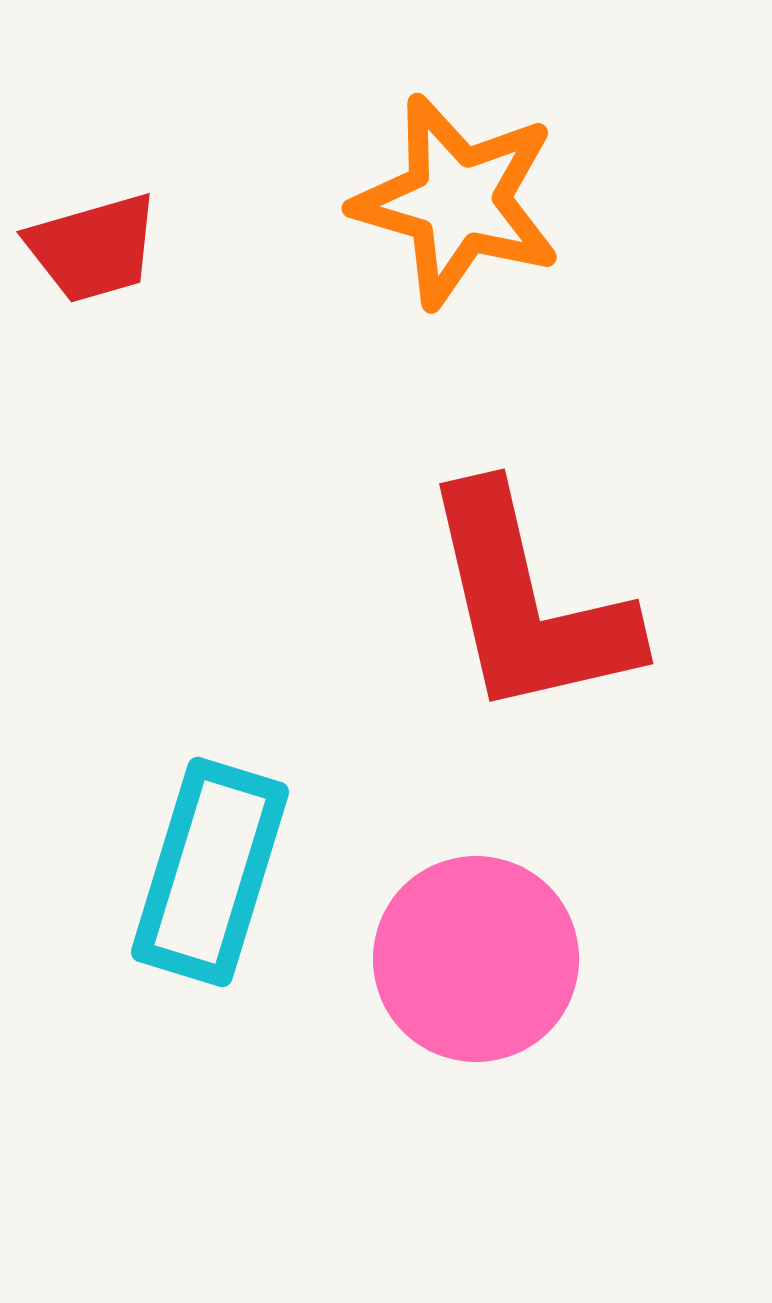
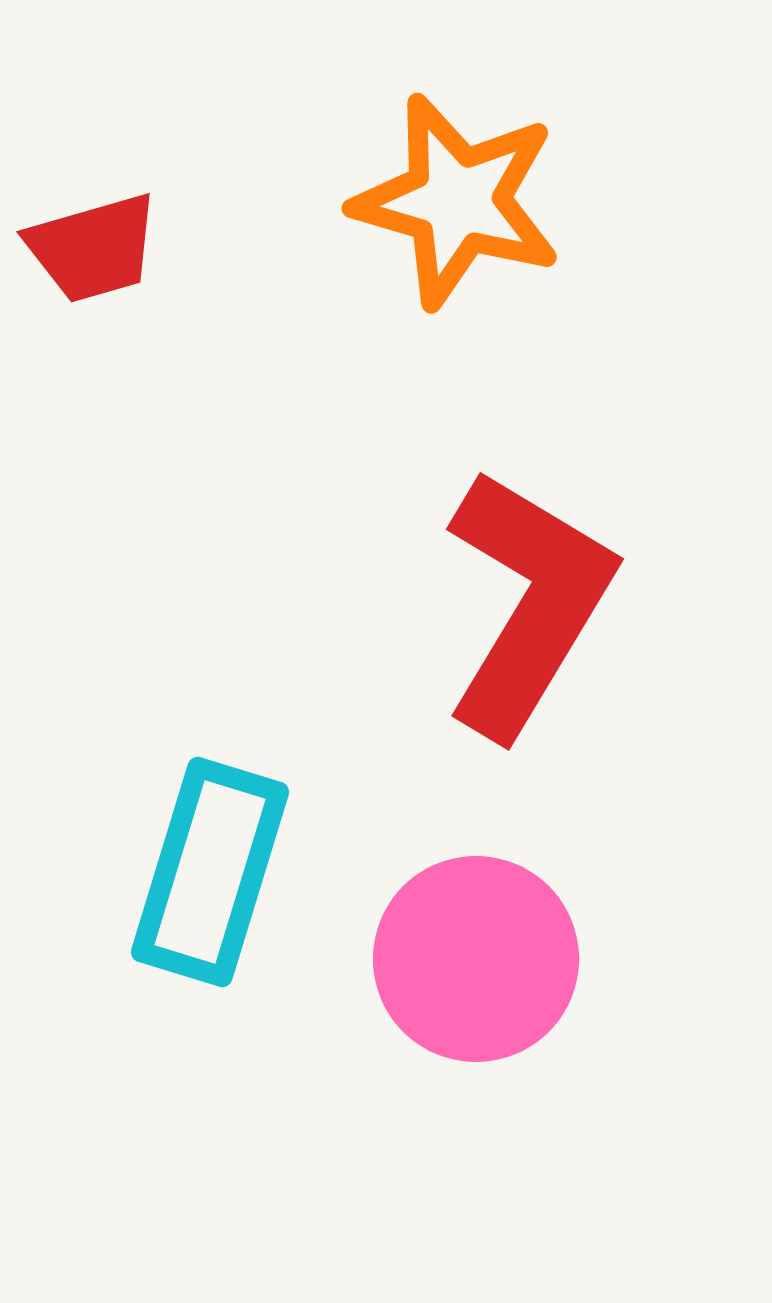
red L-shape: rotated 136 degrees counterclockwise
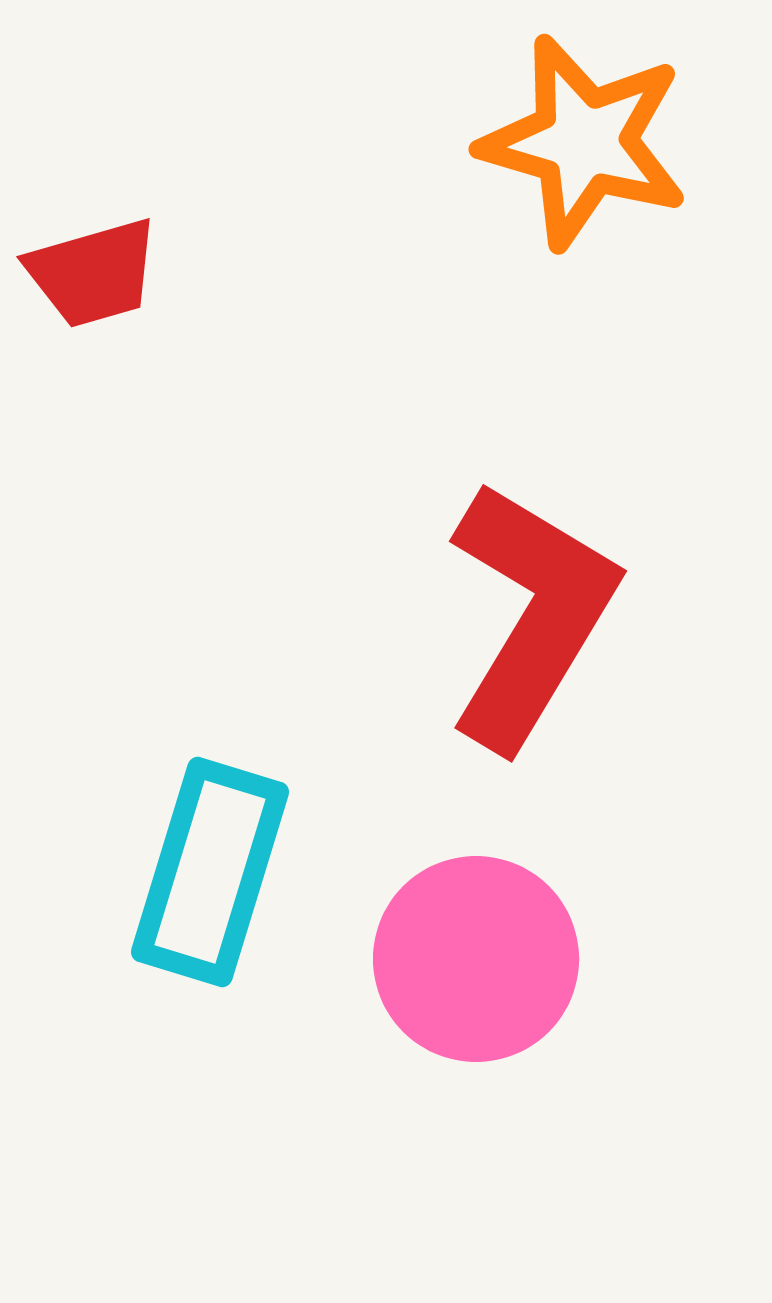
orange star: moved 127 px right, 59 px up
red trapezoid: moved 25 px down
red L-shape: moved 3 px right, 12 px down
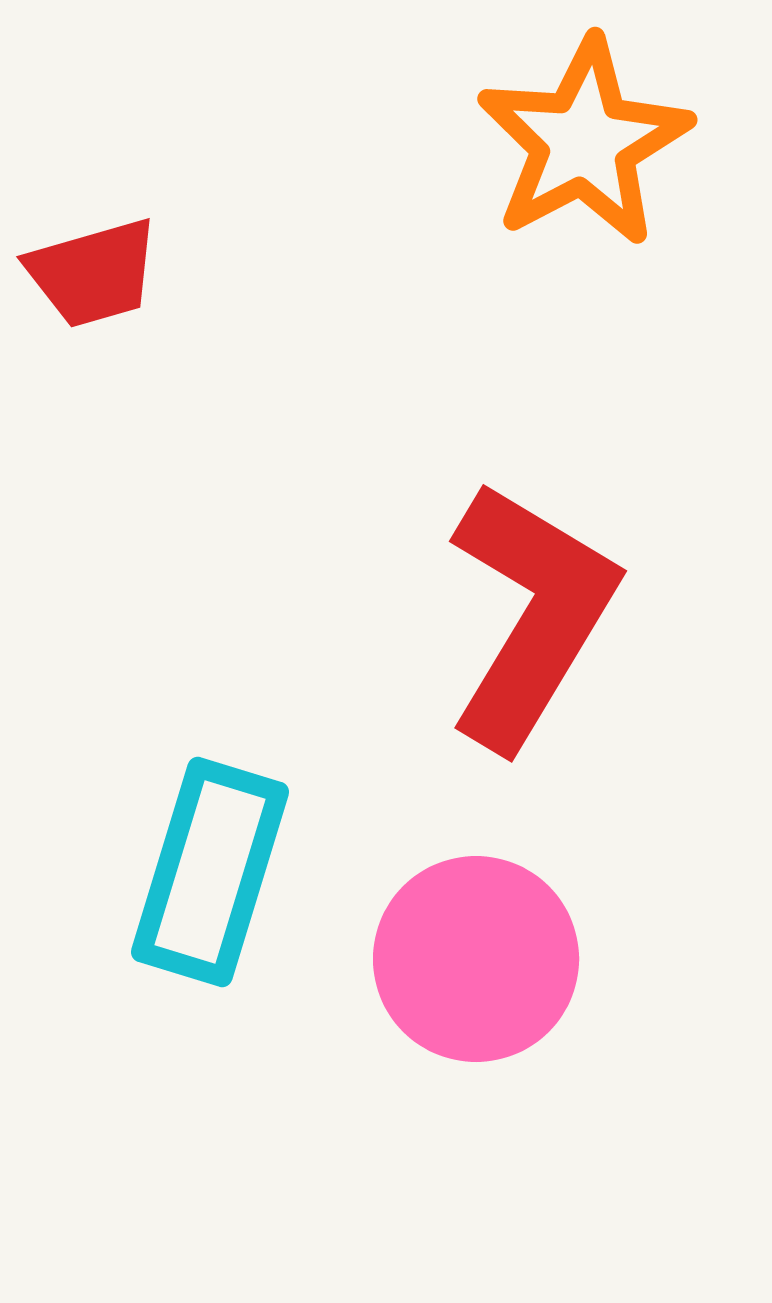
orange star: rotated 28 degrees clockwise
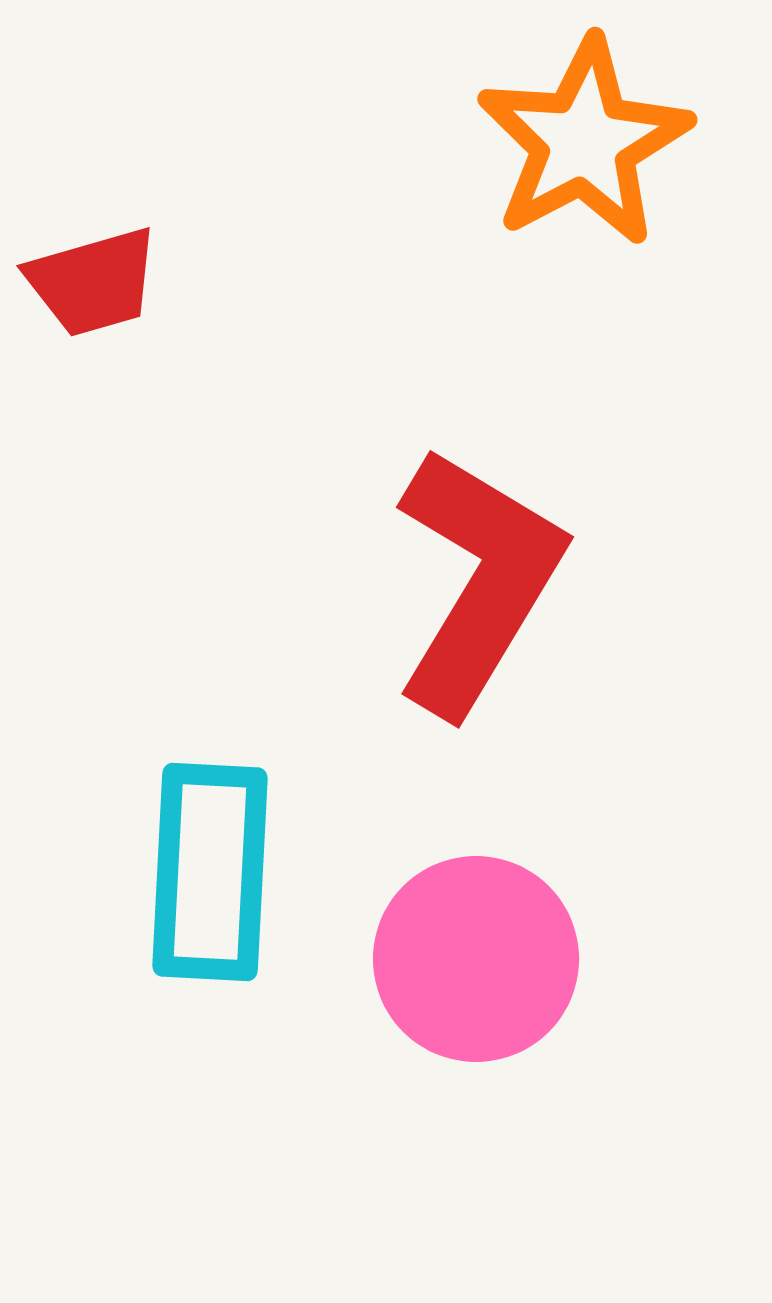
red trapezoid: moved 9 px down
red L-shape: moved 53 px left, 34 px up
cyan rectangle: rotated 14 degrees counterclockwise
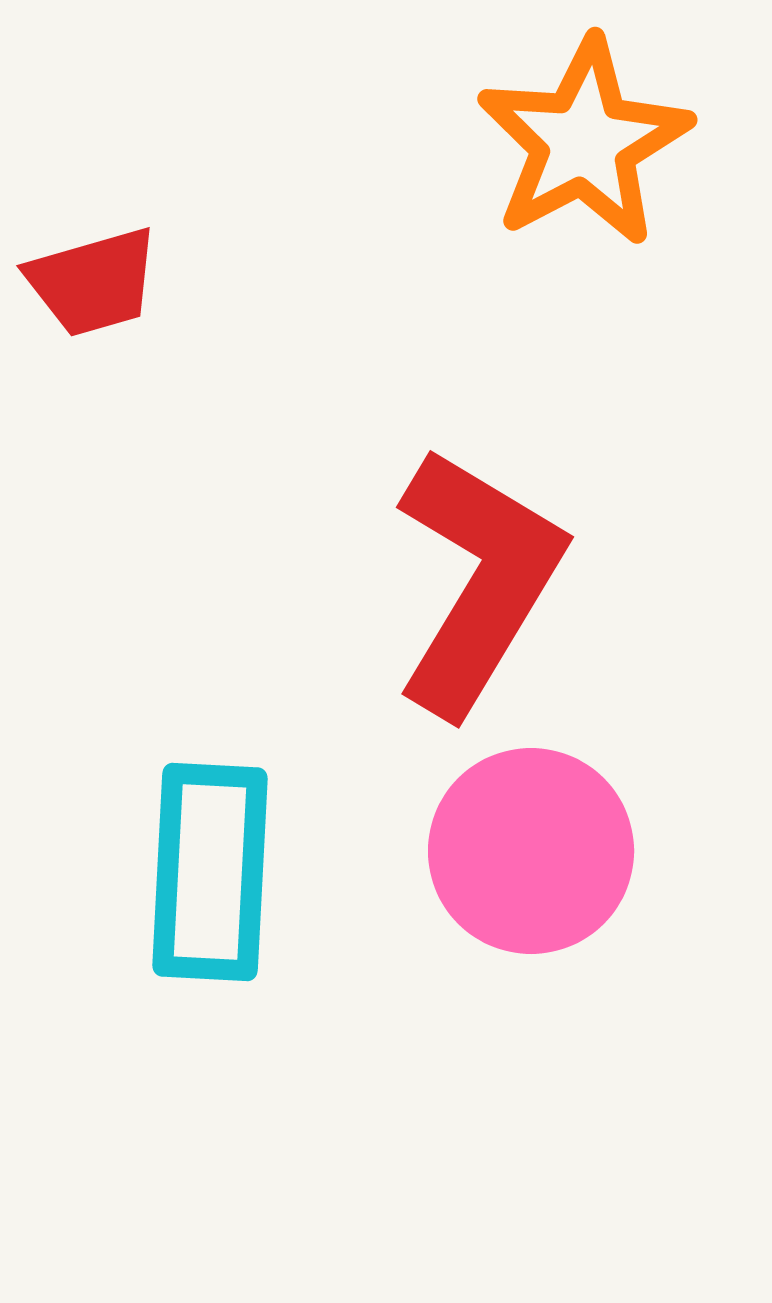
pink circle: moved 55 px right, 108 px up
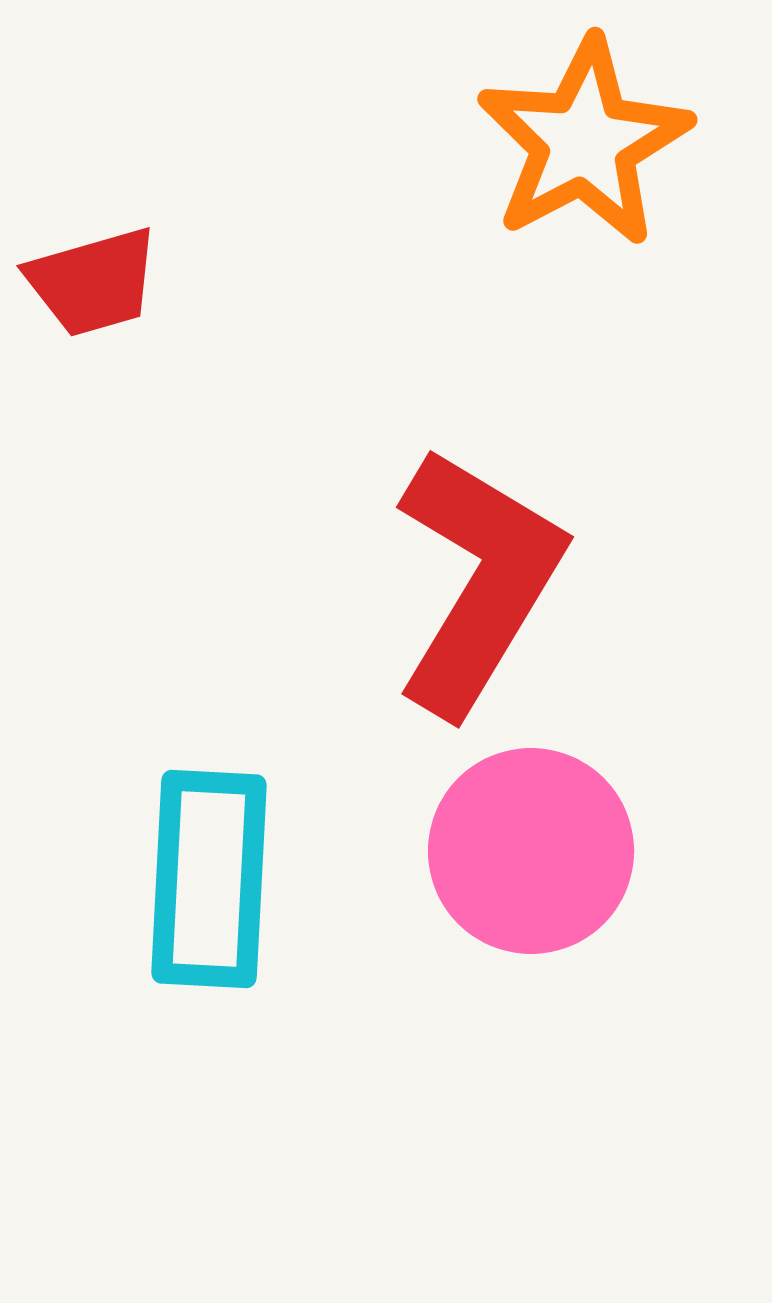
cyan rectangle: moved 1 px left, 7 px down
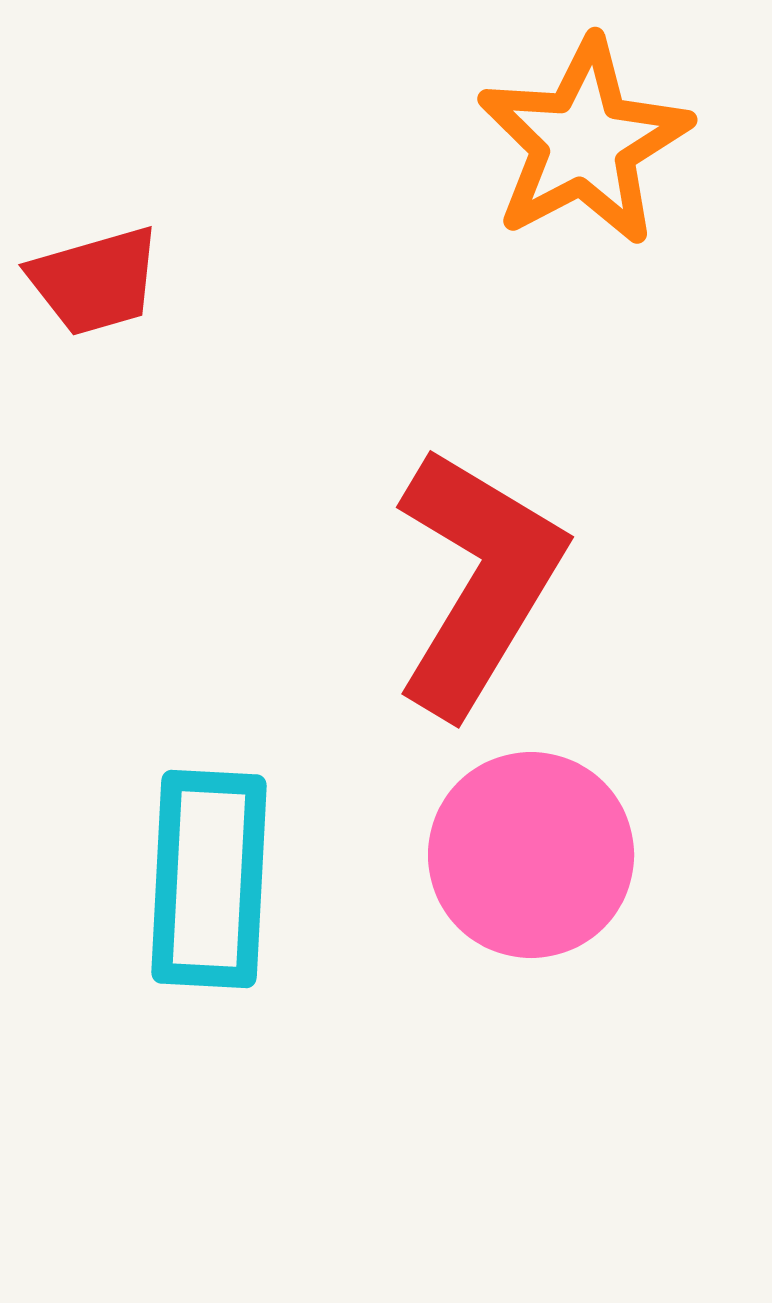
red trapezoid: moved 2 px right, 1 px up
pink circle: moved 4 px down
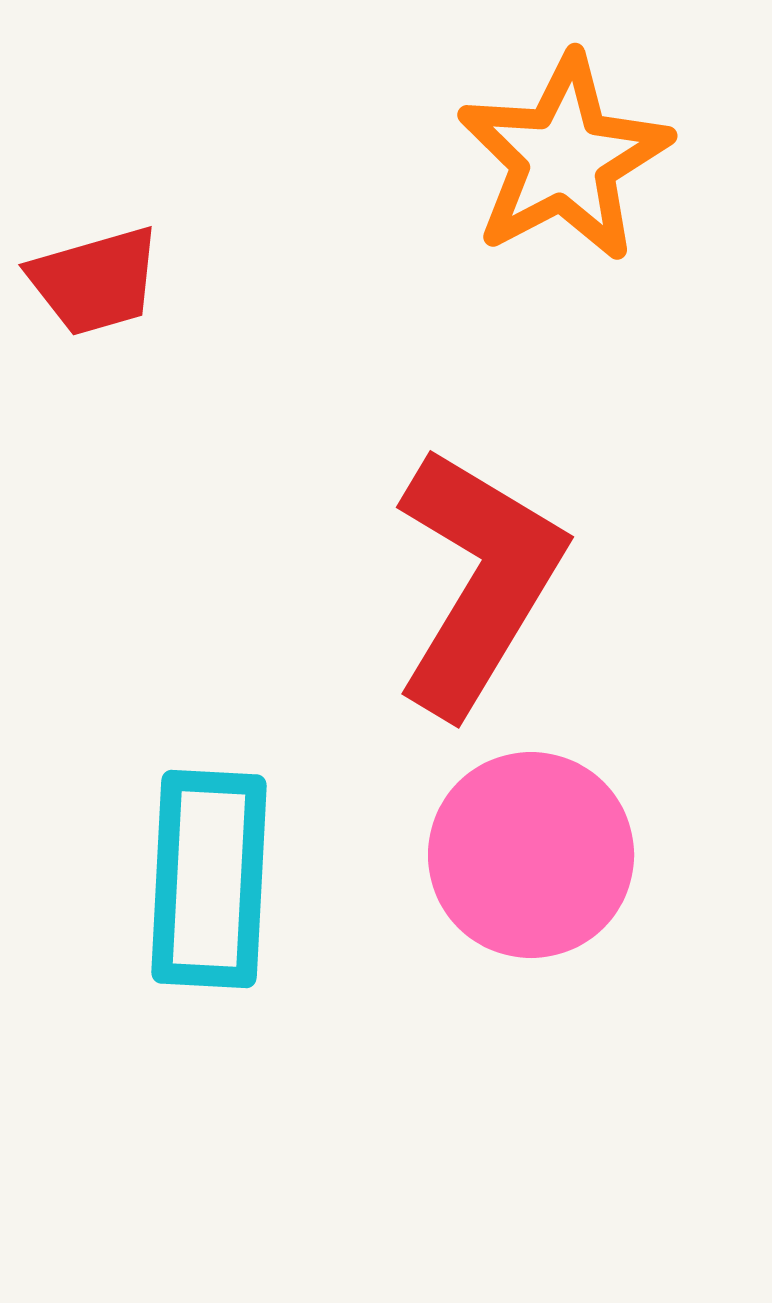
orange star: moved 20 px left, 16 px down
